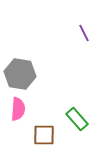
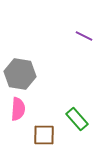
purple line: moved 3 px down; rotated 36 degrees counterclockwise
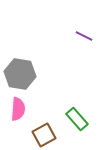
brown square: rotated 30 degrees counterclockwise
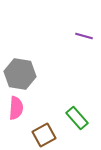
purple line: rotated 12 degrees counterclockwise
pink semicircle: moved 2 px left, 1 px up
green rectangle: moved 1 px up
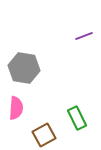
purple line: rotated 36 degrees counterclockwise
gray hexagon: moved 4 px right, 6 px up
green rectangle: rotated 15 degrees clockwise
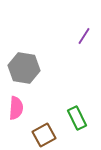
purple line: rotated 36 degrees counterclockwise
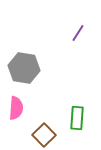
purple line: moved 6 px left, 3 px up
green rectangle: rotated 30 degrees clockwise
brown square: rotated 15 degrees counterclockwise
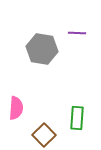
purple line: moved 1 px left; rotated 60 degrees clockwise
gray hexagon: moved 18 px right, 19 px up
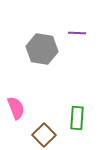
pink semicircle: rotated 25 degrees counterclockwise
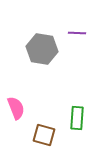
brown square: rotated 30 degrees counterclockwise
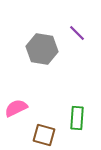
purple line: rotated 42 degrees clockwise
pink semicircle: rotated 95 degrees counterclockwise
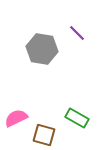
pink semicircle: moved 10 px down
green rectangle: rotated 65 degrees counterclockwise
